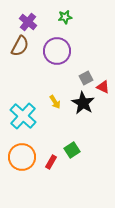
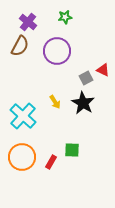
red triangle: moved 17 px up
green square: rotated 35 degrees clockwise
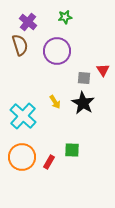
brown semicircle: moved 1 px up; rotated 45 degrees counterclockwise
red triangle: rotated 32 degrees clockwise
gray square: moved 2 px left; rotated 32 degrees clockwise
red rectangle: moved 2 px left
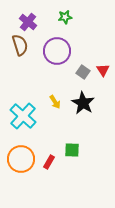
gray square: moved 1 px left, 6 px up; rotated 32 degrees clockwise
orange circle: moved 1 px left, 2 px down
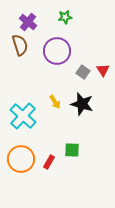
black star: moved 1 px left, 1 px down; rotated 15 degrees counterclockwise
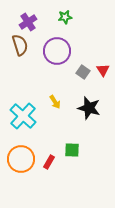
purple cross: rotated 18 degrees clockwise
black star: moved 7 px right, 4 px down
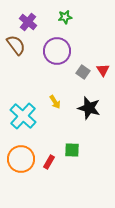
purple cross: rotated 18 degrees counterclockwise
brown semicircle: moved 4 px left; rotated 20 degrees counterclockwise
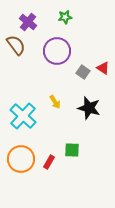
red triangle: moved 2 px up; rotated 24 degrees counterclockwise
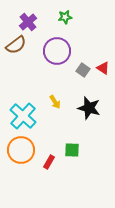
purple cross: rotated 12 degrees clockwise
brown semicircle: rotated 90 degrees clockwise
gray square: moved 2 px up
orange circle: moved 9 px up
